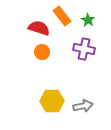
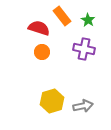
yellow hexagon: rotated 15 degrees counterclockwise
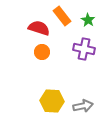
yellow hexagon: rotated 20 degrees clockwise
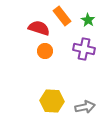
orange circle: moved 3 px right, 1 px up
gray arrow: moved 2 px right, 1 px down
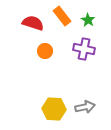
red semicircle: moved 6 px left, 5 px up
yellow hexagon: moved 2 px right, 8 px down
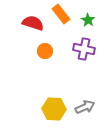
orange rectangle: moved 1 px left, 2 px up
gray arrow: rotated 12 degrees counterclockwise
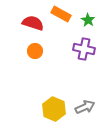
orange rectangle: rotated 24 degrees counterclockwise
orange circle: moved 10 px left
yellow hexagon: rotated 20 degrees clockwise
